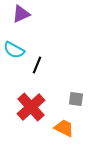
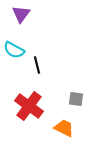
purple triangle: rotated 30 degrees counterclockwise
black line: rotated 36 degrees counterclockwise
red cross: moved 2 px left, 1 px up; rotated 12 degrees counterclockwise
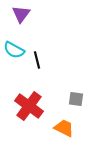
black line: moved 5 px up
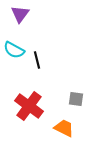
purple triangle: moved 1 px left
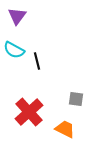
purple triangle: moved 3 px left, 2 px down
black line: moved 1 px down
red cross: moved 6 px down; rotated 12 degrees clockwise
orange trapezoid: moved 1 px right, 1 px down
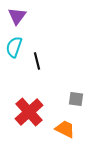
cyan semicircle: moved 3 px up; rotated 80 degrees clockwise
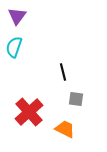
black line: moved 26 px right, 11 px down
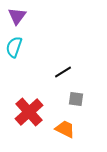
black line: rotated 72 degrees clockwise
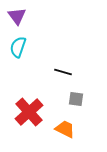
purple triangle: rotated 12 degrees counterclockwise
cyan semicircle: moved 4 px right
black line: rotated 48 degrees clockwise
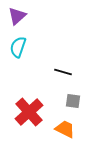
purple triangle: rotated 24 degrees clockwise
gray square: moved 3 px left, 2 px down
